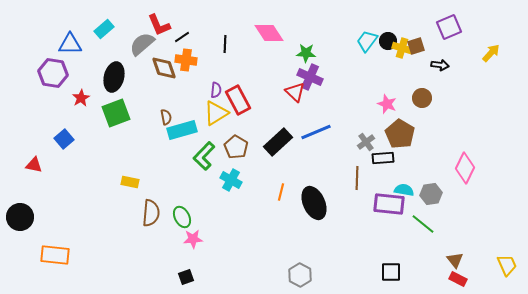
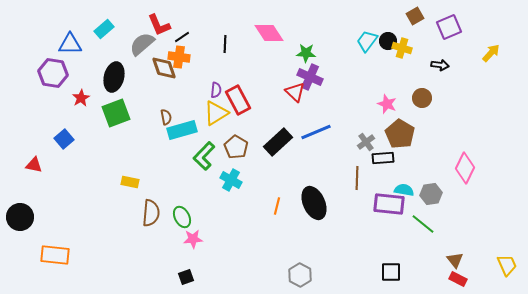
brown square at (416, 46): moved 1 px left, 30 px up; rotated 12 degrees counterclockwise
orange cross at (186, 60): moved 7 px left, 3 px up
orange line at (281, 192): moved 4 px left, 14 px down
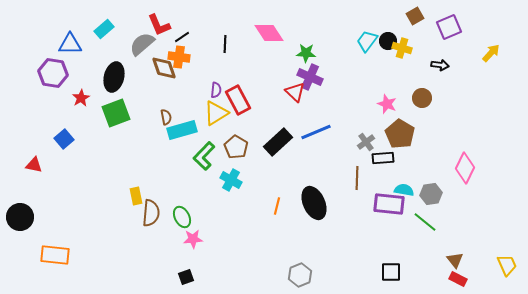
yellow rectangle at (130, 182): moved 6 px right, 14 px down; rotated 66 degrees clockwise
green line at (423, 224): moved 2 px right, 2 px up
gray hexagon at (300, 275): rotated 10 degrees clockwise
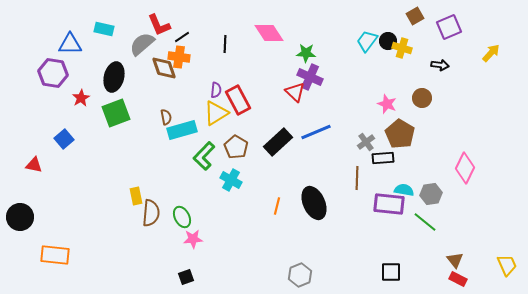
cyan rectangle at (104, 29): rotated 54 degrees clockwise
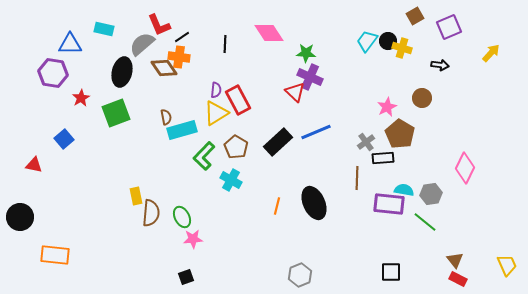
brown diamond at (164, 68): rotated 16 degrees counterclockwise
black ellipse at (114, 77): moved 8 px right, 5 px up
pink star at (387, 104): moved 3 px down; rotated 24 degrees clockwise
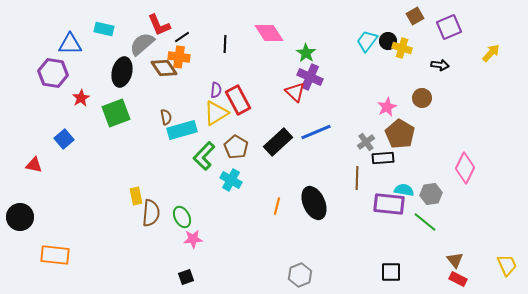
green star at (306, 53): rotated 30 degrees clockwise
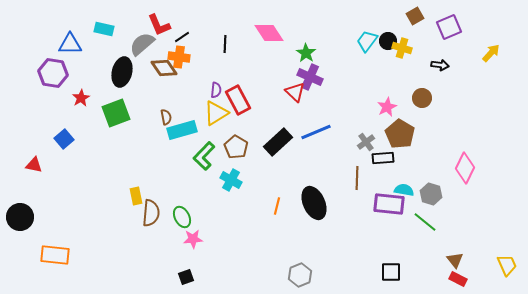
gray hexagon at (431, 194): rotated 25 degrees clockwise
